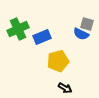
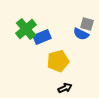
green cross: moved 8 px right; rotated 15 degrees counterclockwise
black arrow: rotated 56 degrees counterclockwise
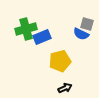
green cross: rotated 25 degrees clockwise
yellow pentagon: moved 2 px right
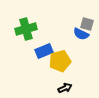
blue rectangle: moved 2 px right, 14 px down
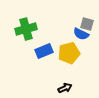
yellow pentagon: moved 9 px right, 8 px up
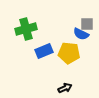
gray square: rotated 16 degrees counterclockwise
yellow pentagon: rotated 20 degrees clockwise
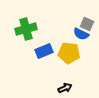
gray square: rotated 24 degrees clockwise
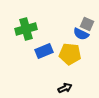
yellow pentagon: moved 1 px right, 1 px down
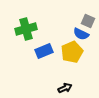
gray square: moved 1 px right, 3 px up
yellow pentagon: moved 2 px right, 2 px up; rotated 30 degrees counterclockwise
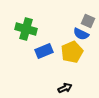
green cross: rotated 30 degrees clockwise
